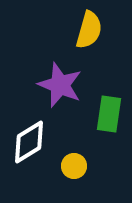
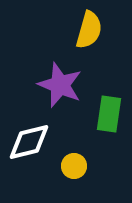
white diamond: rotated 18 degrees clockwise
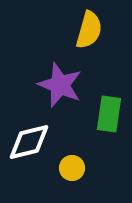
yellow circle: moved 2 px left, 2 px down
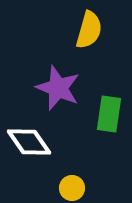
purple star: moved 2 px left, 3 px down
white diamond: rotated 69 degrees clockwise
yellow circle: moved 20 px down
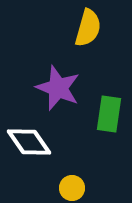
yellow semicircle: moved 1 px left, 2 px up
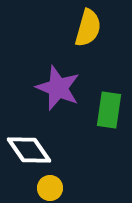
green rectangle: moved 4 px up
white diamond: moved 8 px down
yellow circle: moved 22 px left
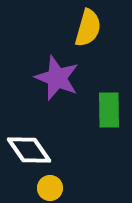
purple star: moved 1 px left, 10 px up
green rectangle: rotated 9 degrees counterclockwise
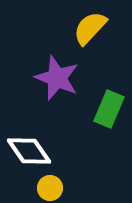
yellow semicircle: moved 2 px right; rotated 153 degrees counterclockwise
green rectangle: moved 1 px up; rotated 24 degrees clockwise
white diamond: moved 1 px down
